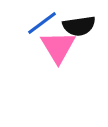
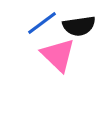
pink triangle: moved 8 px down; rotated 15 degrees counterclockwise
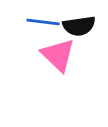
blue line: moved 1 px right, 1 px up; rotated 44 degrees clockwise
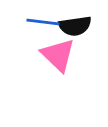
black semicircle: moved 4 px left
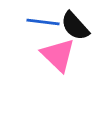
black semicircle: rotated 56 degrees clockwise
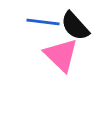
pink triangle: moved 3 px right
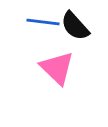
pink triangle: moved 4 px left, 13 px down
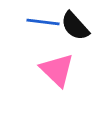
pink triangle: moved 2 px down
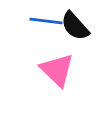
blue line: moved 3 px right, 1 px up
